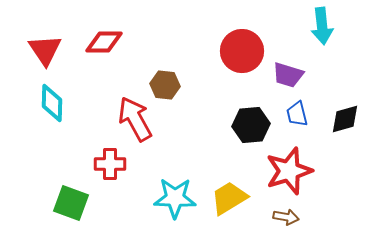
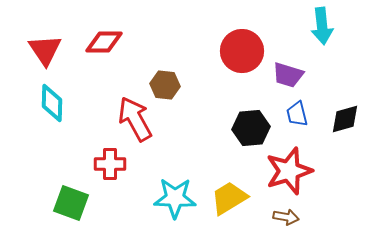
black hexagon: moved 3 px down
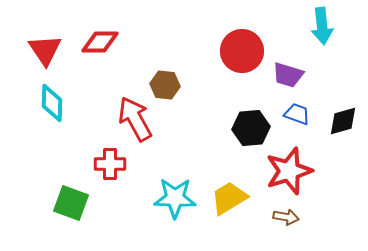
red diamond: moved 4 px left
blue trapezoid: rotated 124 degrees clockwise
black diamond: moved 2 px left, 2 px down
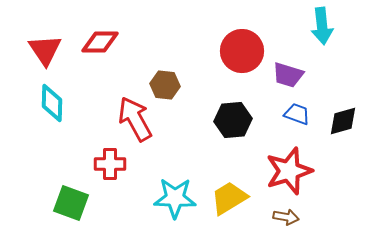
black hexagon: moved 18 px left, 8 px up
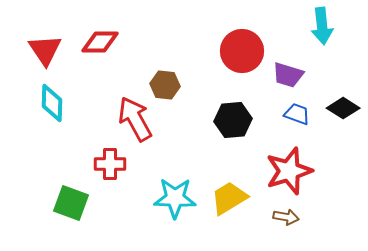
black diamond: moved 13 px up; rotated 48 degrees clockwise
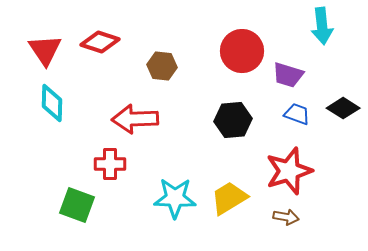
red diamond: rotated 18 degrees clockwise
brown hexagon: moved 3 px left, 19 px up
red arrow: rotated 63 degrees counterclockwise
green square: moved 6 px right, 2 px down
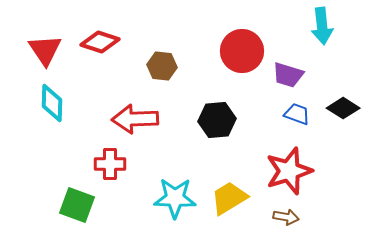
black hexagon: moved 16 px left
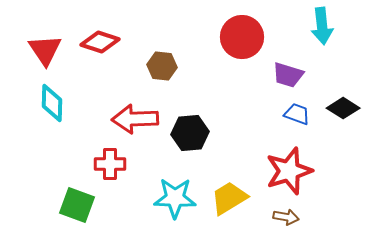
red circle: moved 14 px up
black hexagon: moved 27 px left, 13 px down
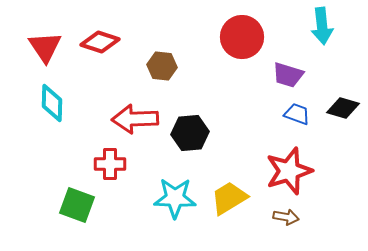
red triangle: moved 3 px up
black diamond: rotated 16 degrees counterclockwise
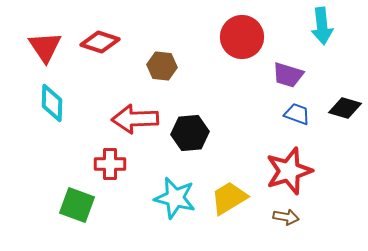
black diamond: moved 2 px right
cyan star: rotated 12 degrees clockwise
